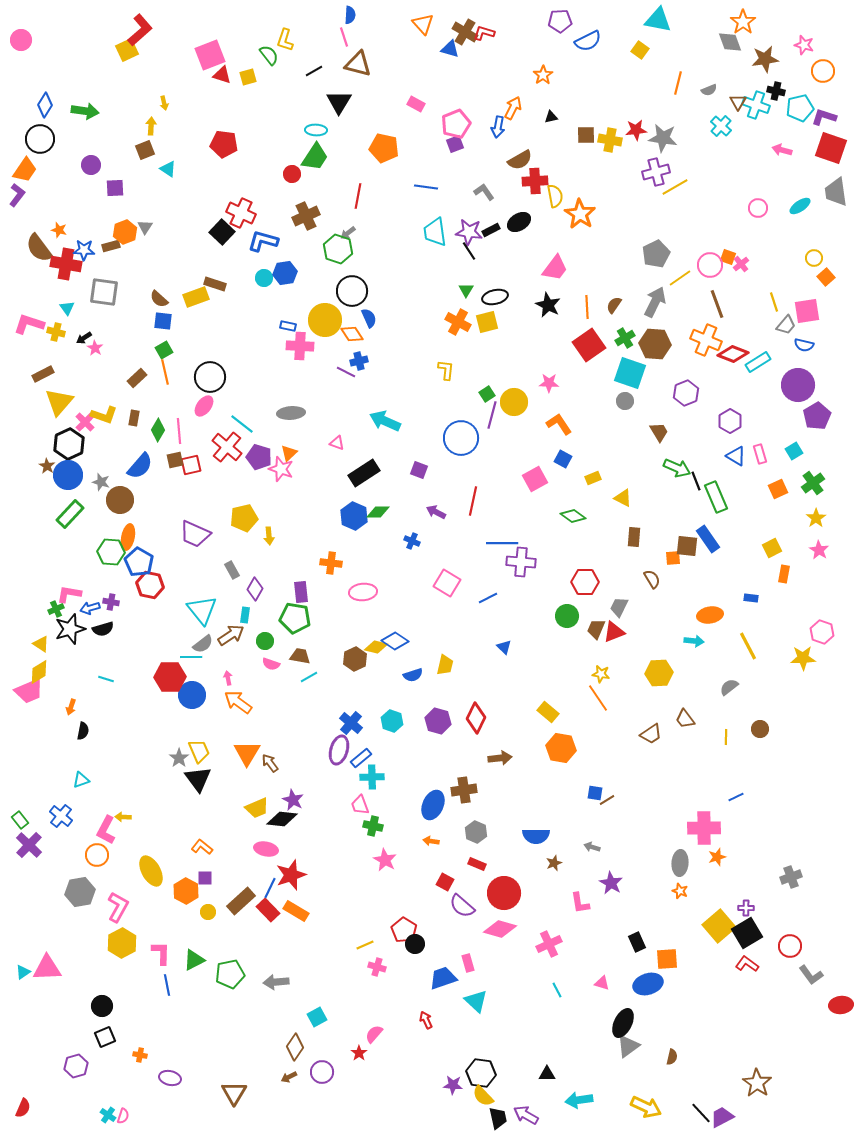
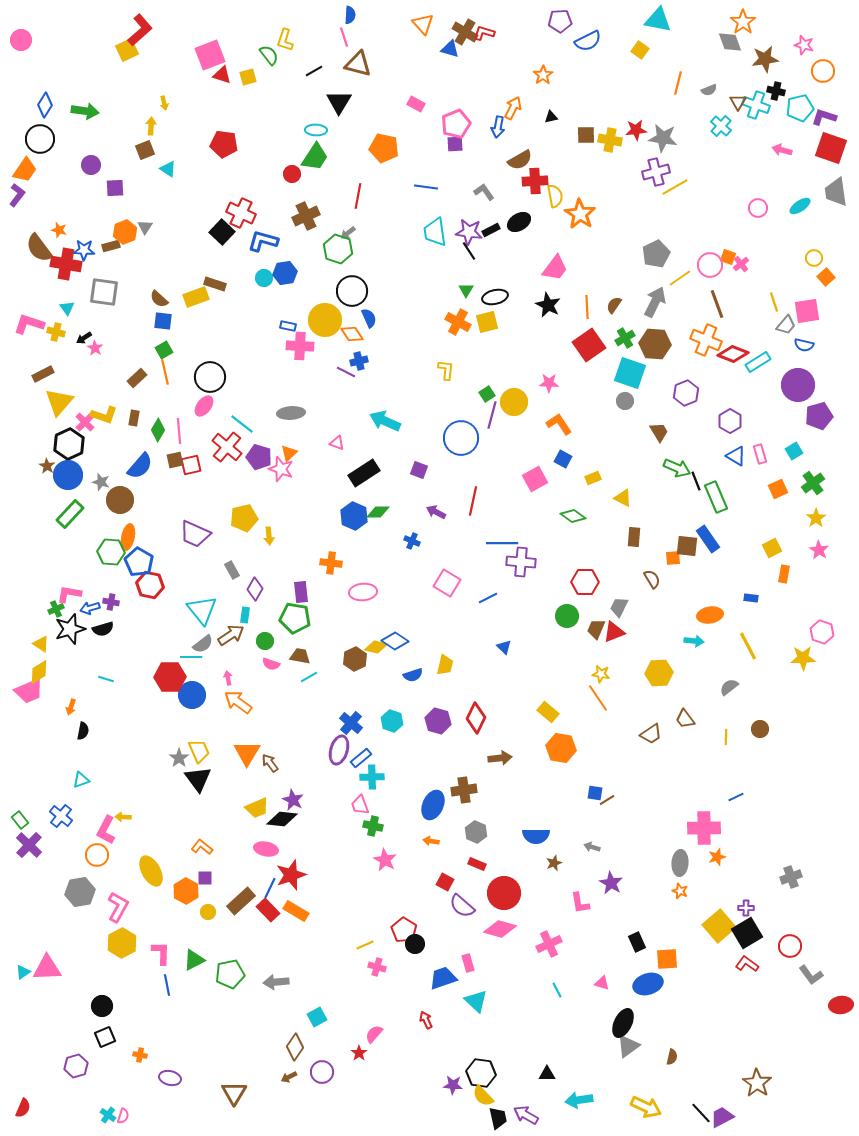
purple square at (455, 144): rotated 18 degrees clockwise
purple pentagon at (817, 416): moved 2 px right; rotated 16 degrees clockwise
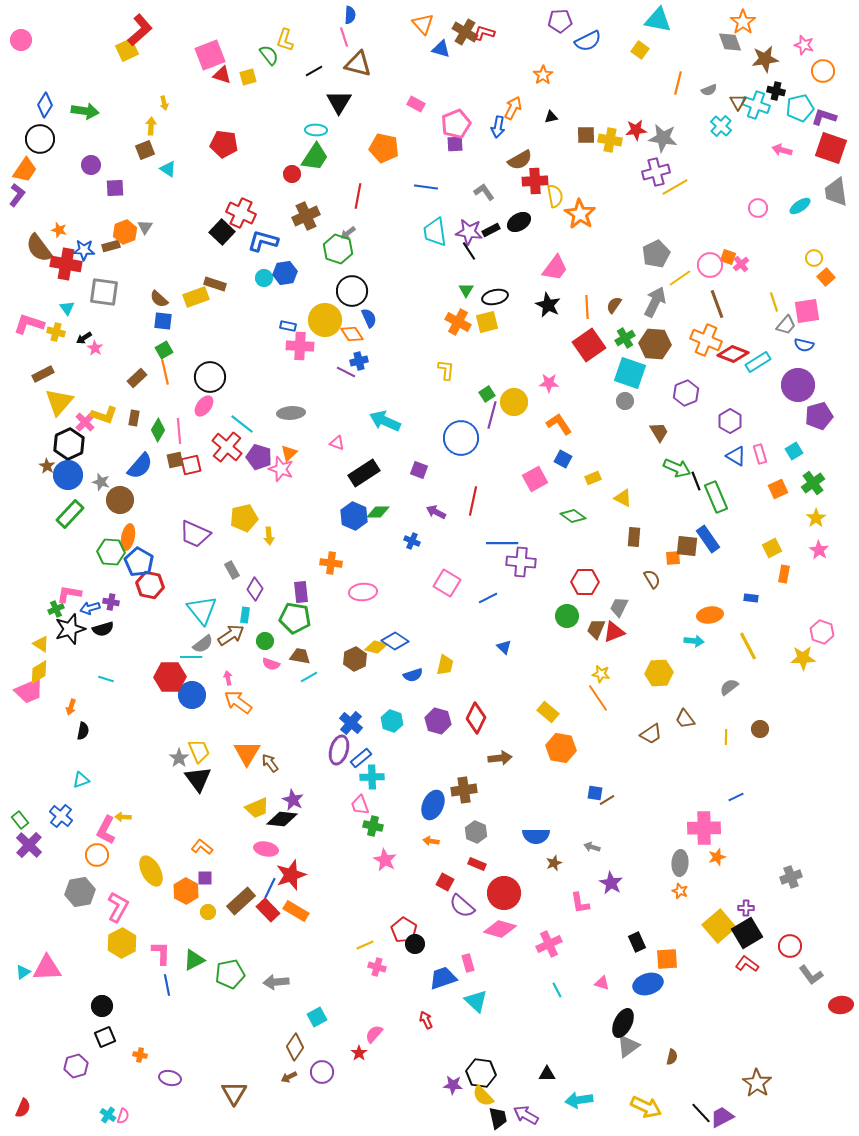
blue triangle at (450, 49): moved 9 px left
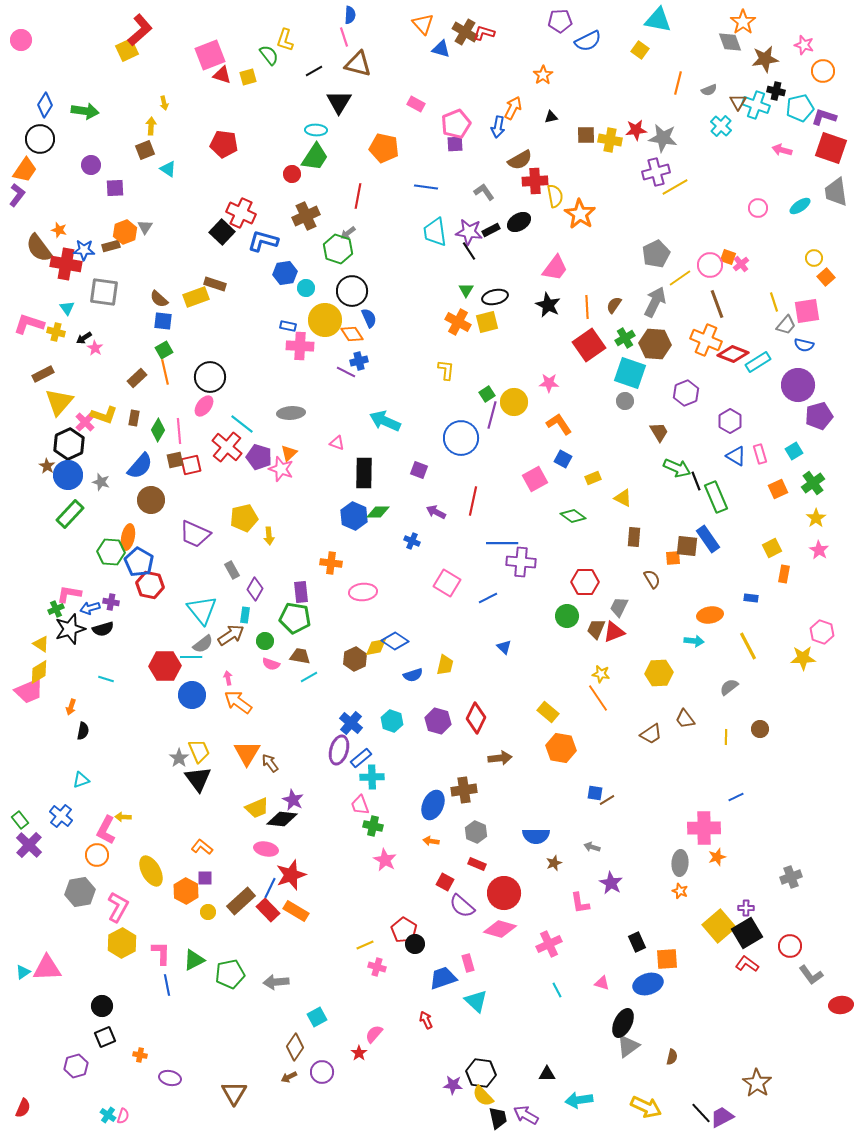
cyan circle at (264, 278): moved 42 px right, 10 px down
black rectangle at (364, 473): rotated 56 degrees counterclockwise
brown circle at (120, 500): moved 31 px right
yellow diamond at (376, 647): rotated 25 degrees counterclockwise
red hexagon at (170, 677): moved 5 px left, 11 px up
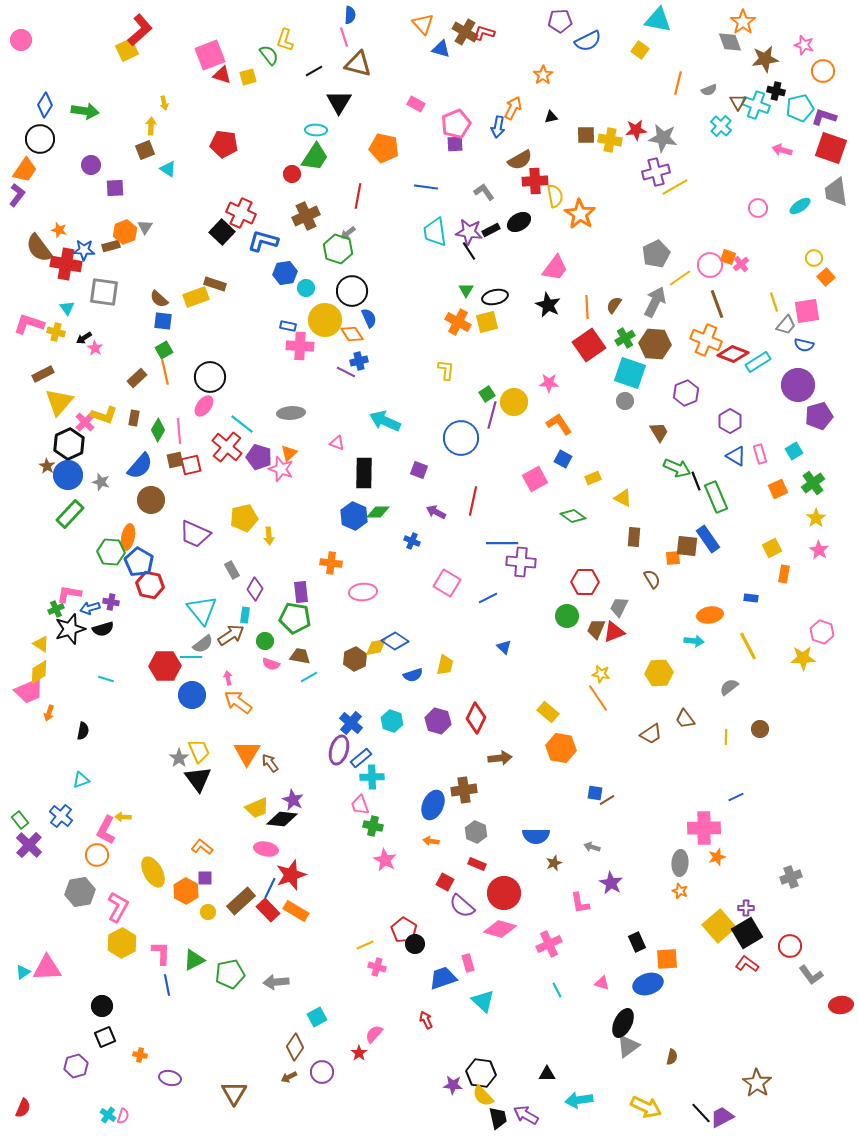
orange arrow at (71, 707): moved 22 px left, 6 px down
yellow ellipse at (151, 871): moved 2 px right, 1 px down
cyan triangle at (476, 1001): moved 7 px right
